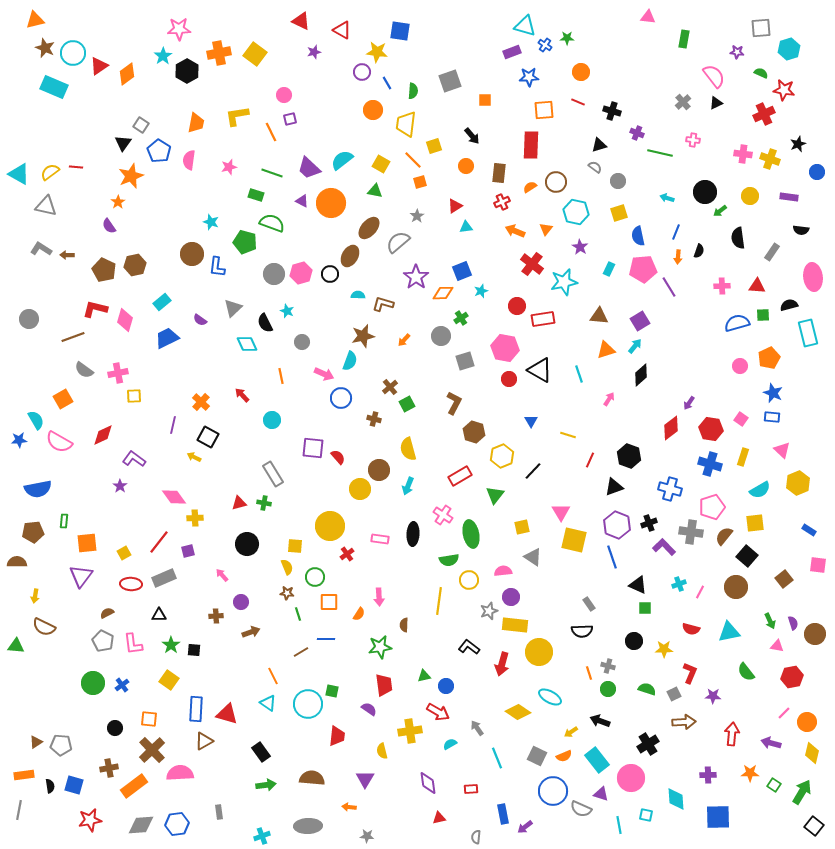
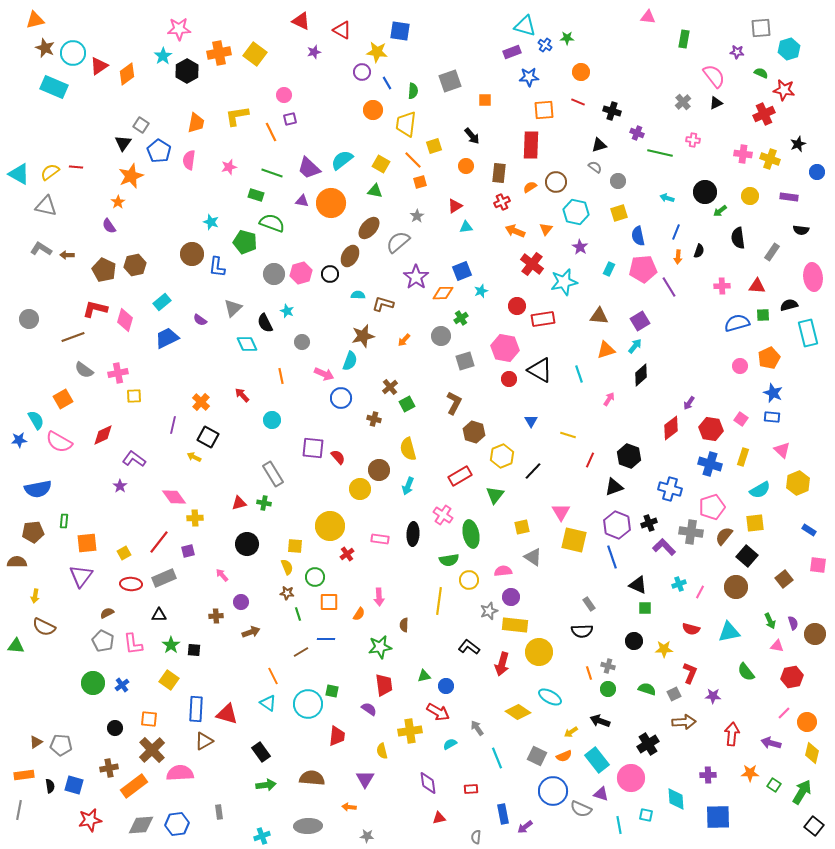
purple triangle at (302, 201): rotated 16 degrees counterclockwise
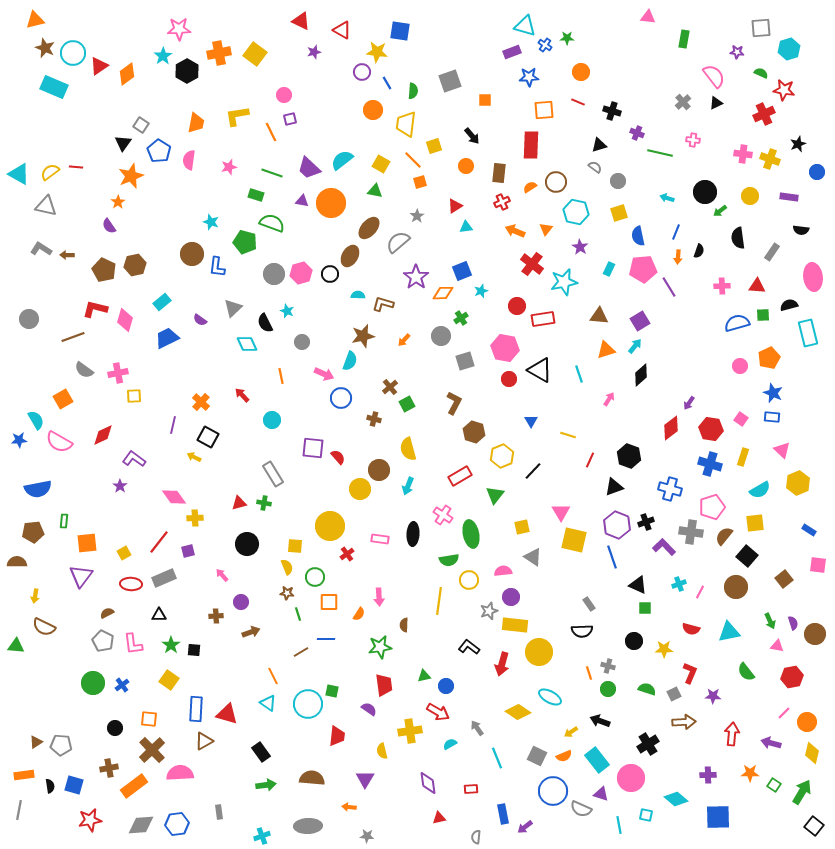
black cross at (649, 523): moved 3 px left, 1 px up
cyan diamond at (676, 799): rotated 45 degrees counterclockwise
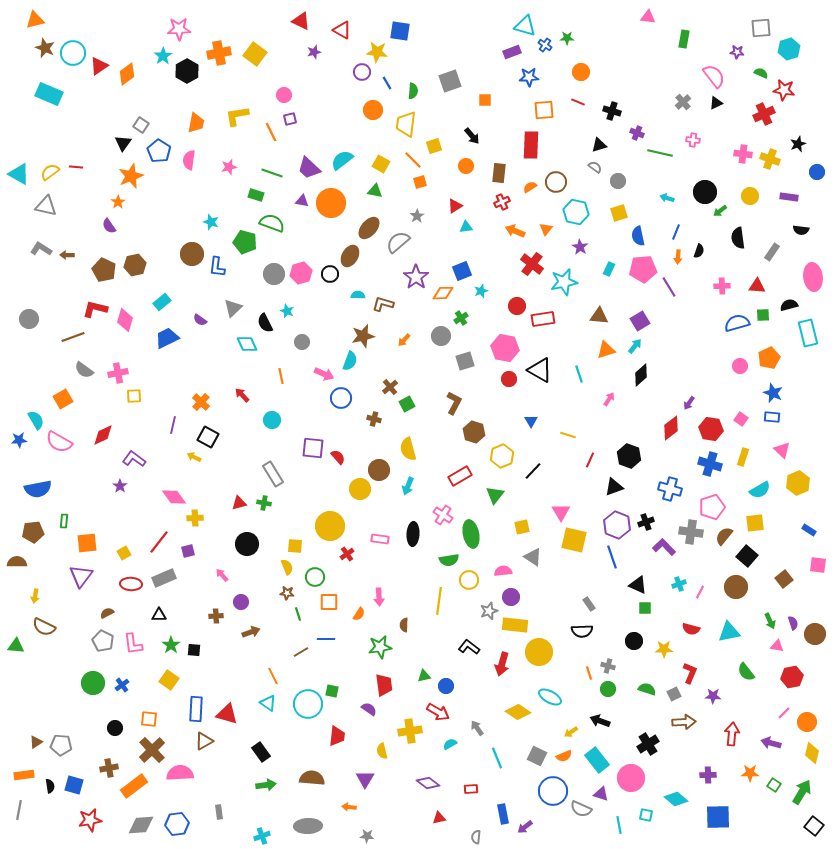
cyan rectangle at (54, 87): moved 5 px left, 7 px down
purple diamond at (428, 783): rotated 45 degrees counterclockwise
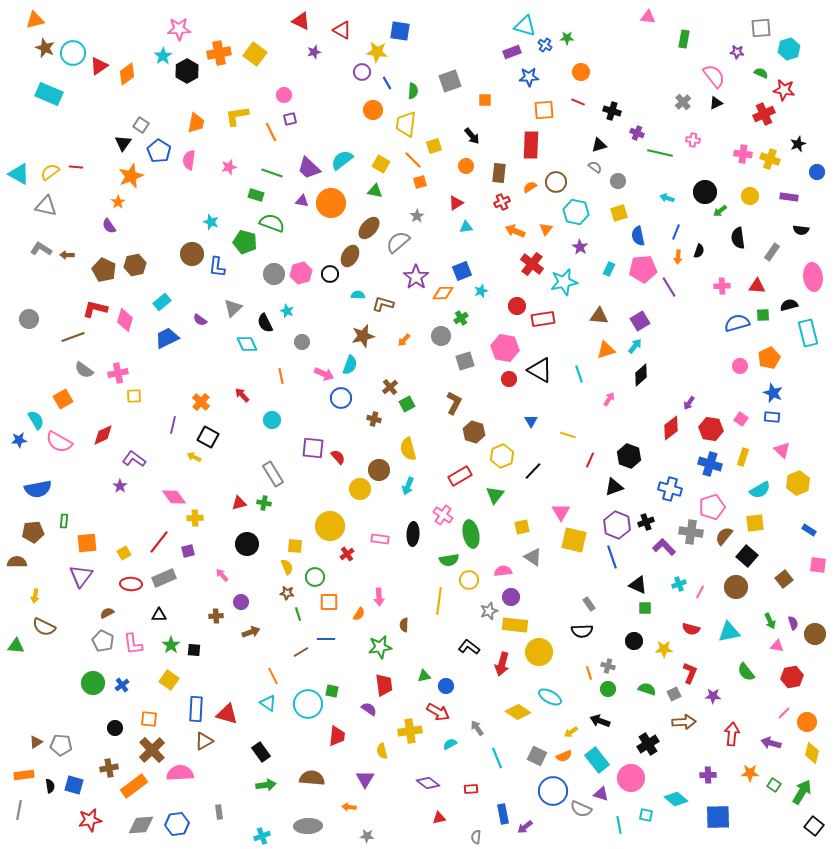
red triangle at (455, 206): moved 1 px right, 3 px up
cyan semicircle at (350, 361): moved 4 px down
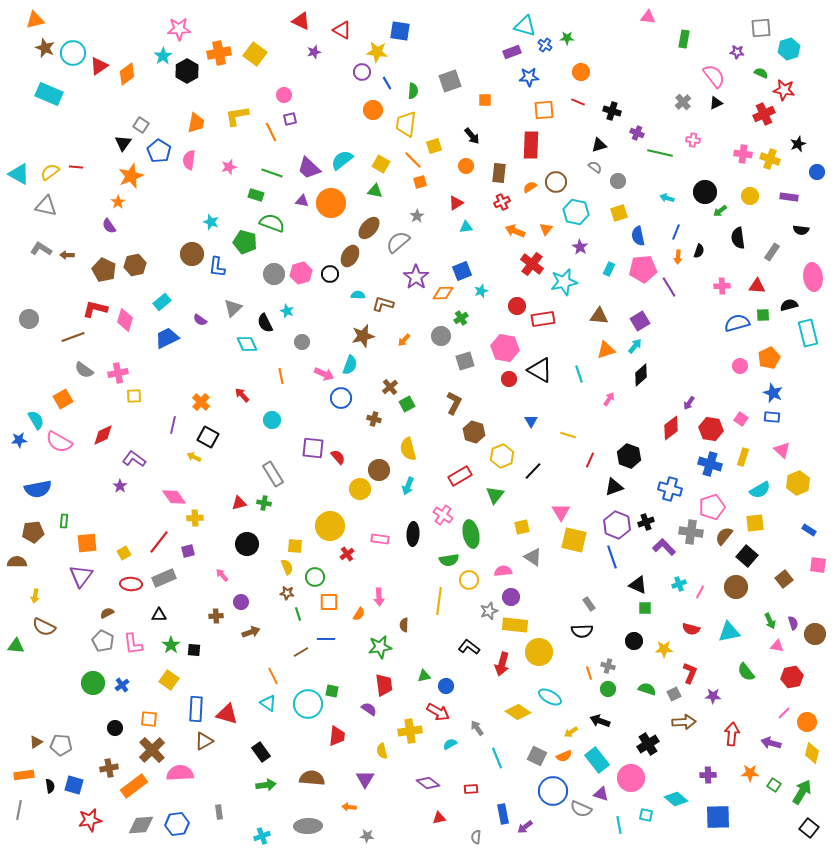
black square at (814, 826): moved 5 px left, 2 px down
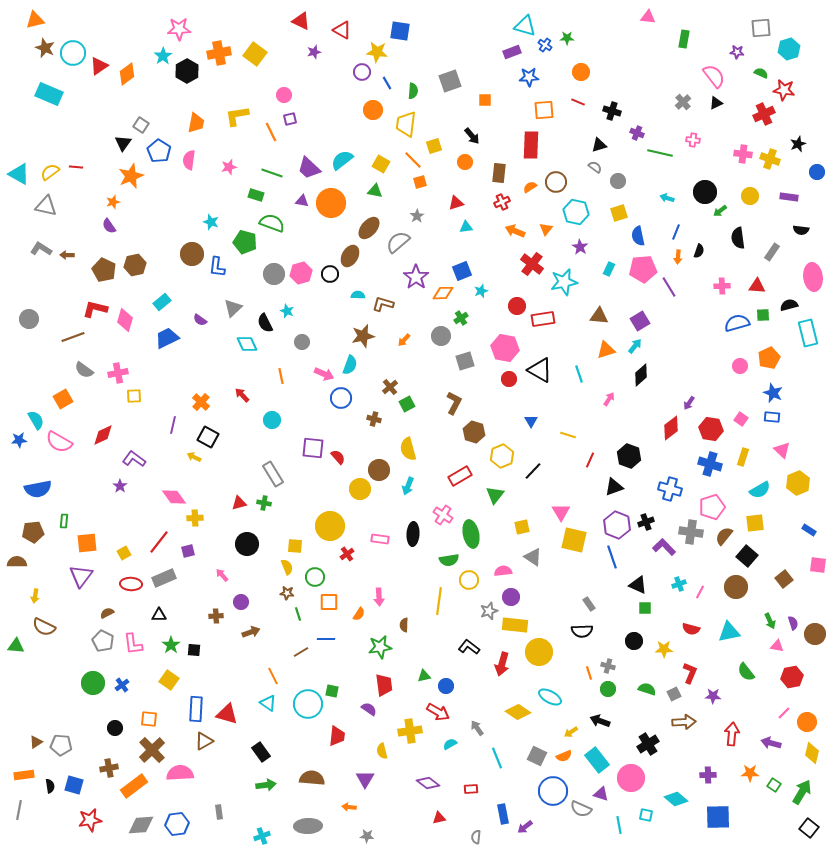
orange circle at (466, 166): moved 1 px left, 4 px up
orange star at (118, 202): moved 5 px left; rotated 16 degrees clockwise
red triangle at (456, 203): rotated 14 degrees clockwise
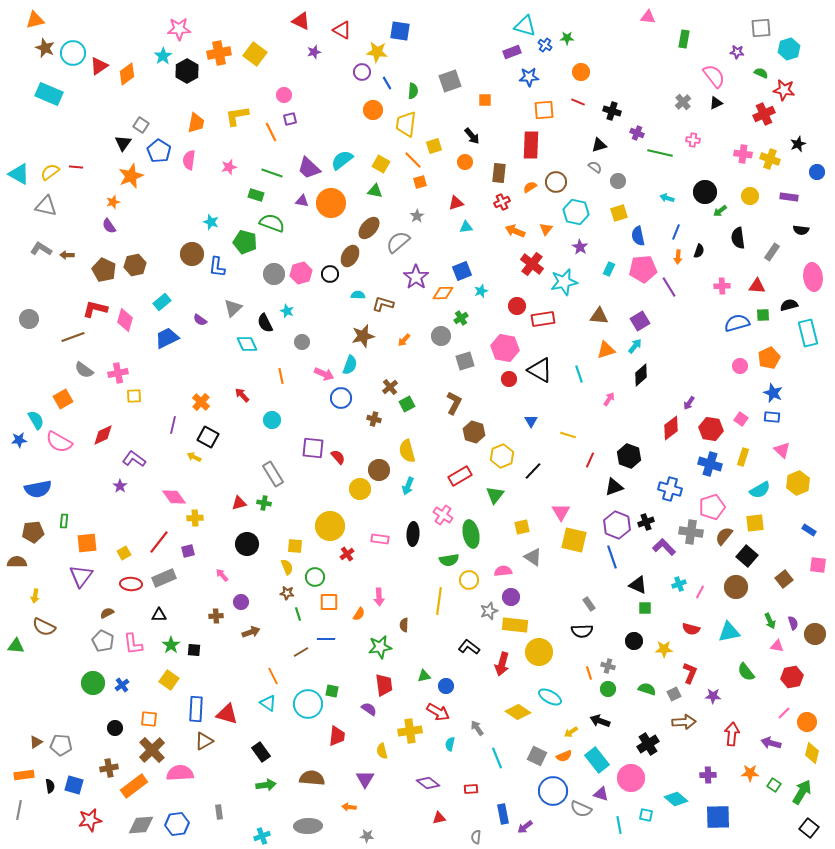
yellow semicircle at (408, 449): moved 1 px left, 2 px down
cyan semicircle at (450, 744): rotated 48 degrees counterclockwise
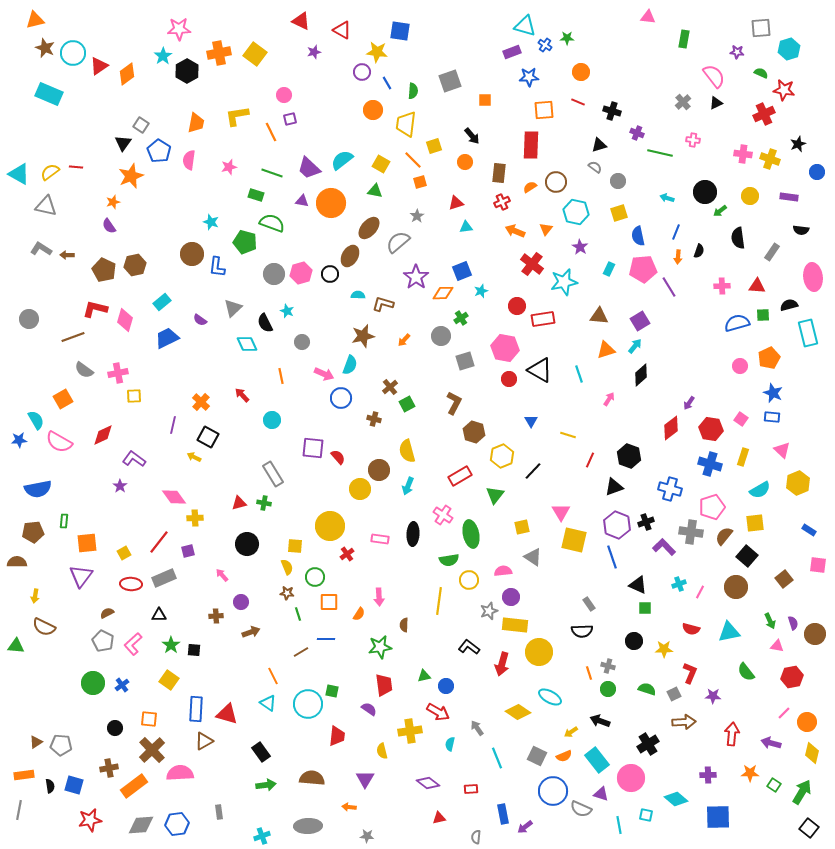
pink L-shape at (133, 644): rotated 55 degrees clockwise
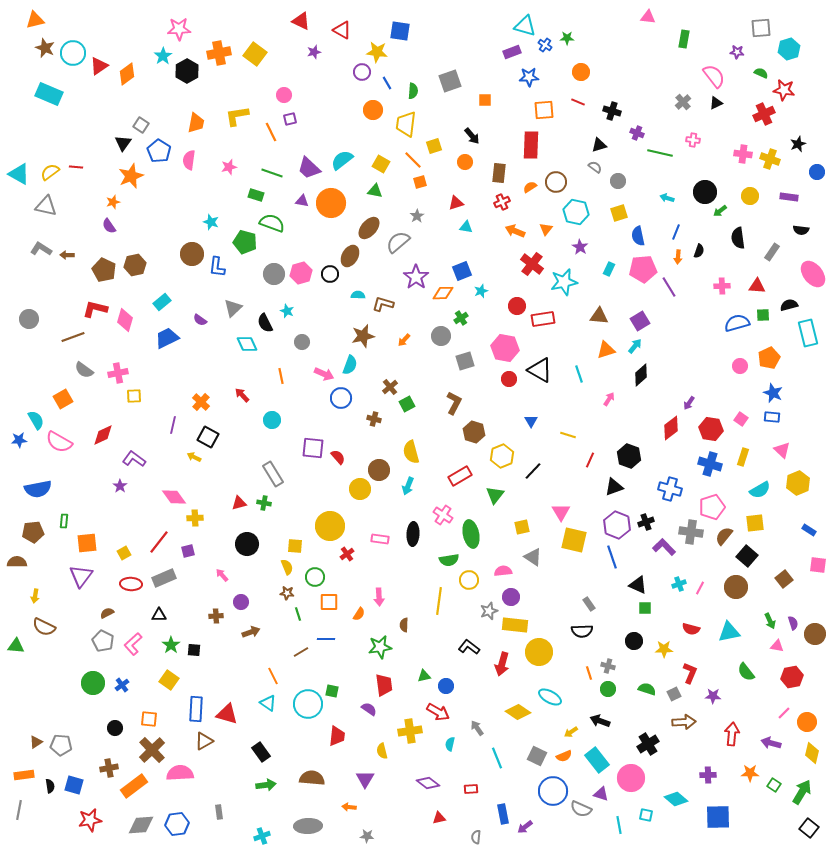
cyan triangle at (466, 227): rotated 16 degrees clockwise
pink ellipse at (813, 277): moved 3 px up; rotated 32 degrees counterclockwise
yellow semicircle at (407, 451): moved 4 px right, 1 px down
pink line at (700, 592): moved 4 px up
